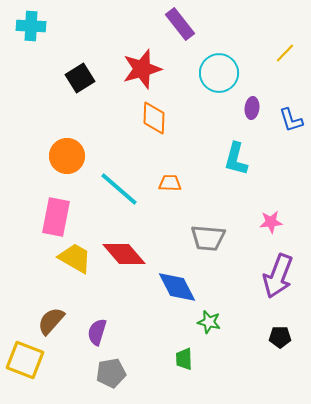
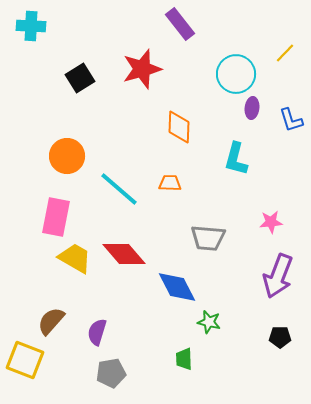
cyan circle: moved 17 px right, 1 px down
orange diamond: moved 25 px right, 9 px down
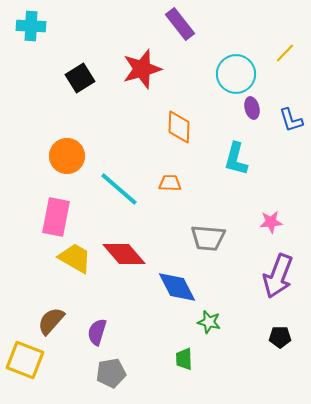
purple ellipse: rotated 20 degrees counterclockwise
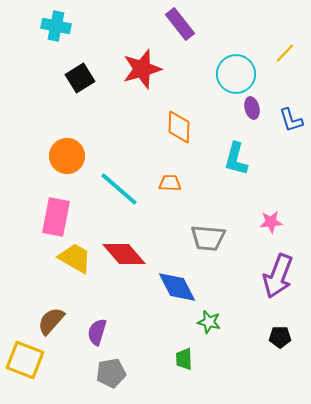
cyan cross: moved 25 px right; rotated 8 degrees clockwise
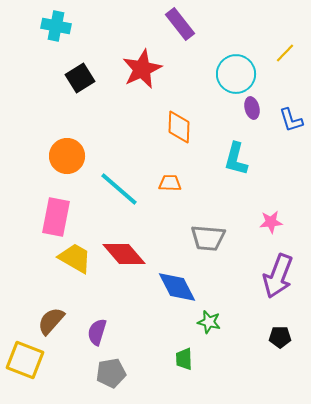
red star: rotated 9 degrees counterclockwise
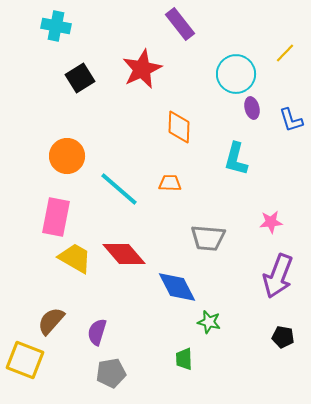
black pentagon: moved 3 px right; rotated 10 degrees clockwise
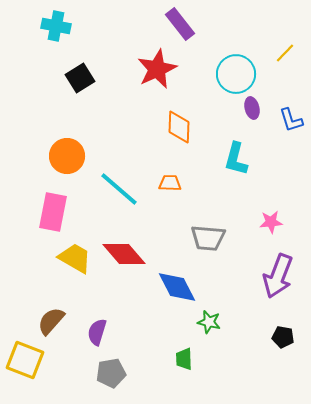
red star: moved 15 px right
pink rectangle: moved 3 px left, 5 px up
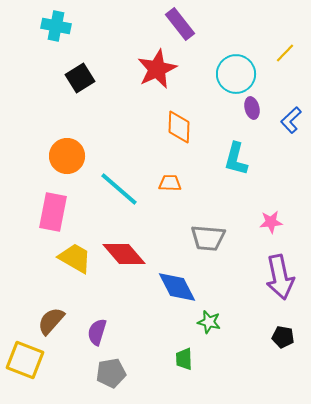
blue L-shape: rotated 64 degrees clockwise
purple arrow: moved 2 px right, 1 px down; rotated 33 degrees counterclockwise
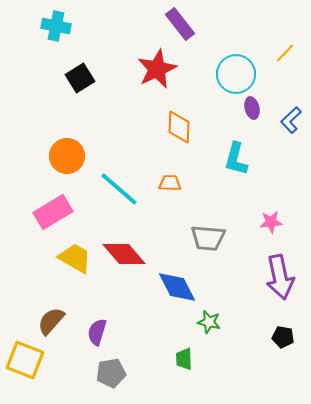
pink rectangle: rotated 48 degrees clockwise
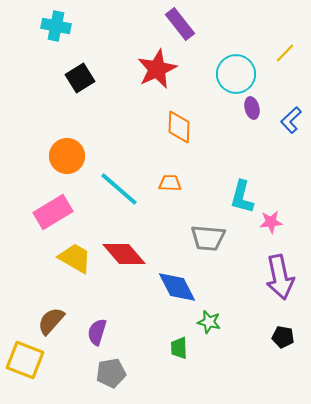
cyan L-shape: moved 6 px right, 38 px down
green trapezoid: moved 5 px left, 11 px up
